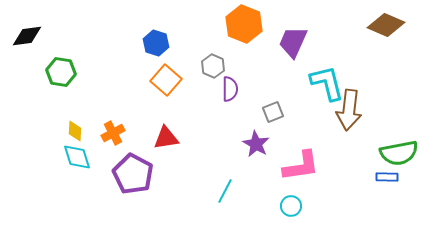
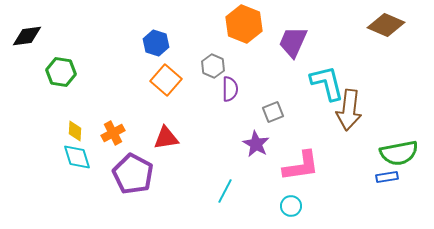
blue rectangle: rotated 10 degrees counterclockwise
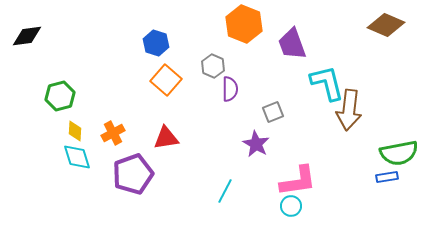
purple trapezoid: moved 1 px left, 2 px down; rotated 44 degrees counterclockwise
green hexagon: moved 1 px left, 24 px down; rotated 24 degrees counterclockwise
pink L-shape: moved 3 px left, 15 px down
purple pentagon: rotated 24 degrees clockwise
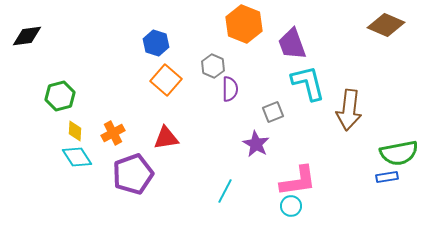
cyan L-shape: moved 19 px left
cyan diamond: rotated 16 degrees counterclockwise
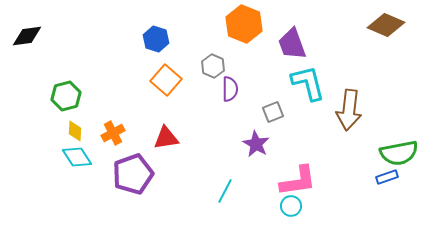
blue hexagon: moved 4 px up
green hexagon: moved 6 px right
blue rectangle: rotated 10 degrees counterclockwise
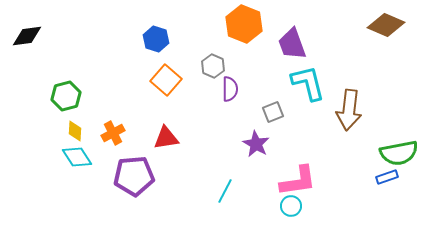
purple pentagon: moved 1 px right, 2 px down; rotated 15 degrees clockwise
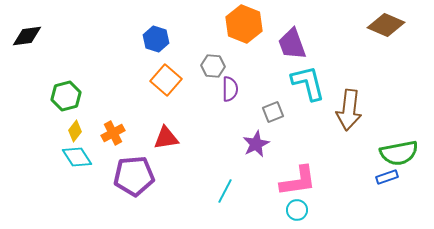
gray hexagon: rotated 20 degrees counterclockwise
yellow diamond: rotated 35 degrees clockwise
purple star: rotated 16 degrees clockwise
cyan circle: moved 6 px right, 4 px down
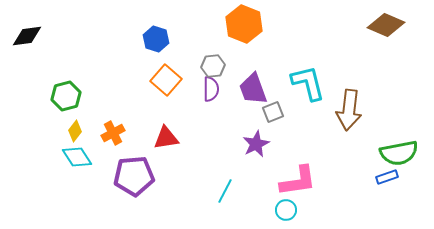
purple trapezoid: moved 39 px left, 45 px down
gray hexagon: rotated 10 degrees counterclockwise
purple semicircle: moved 19 px left
cyan circle: moved 11 px left
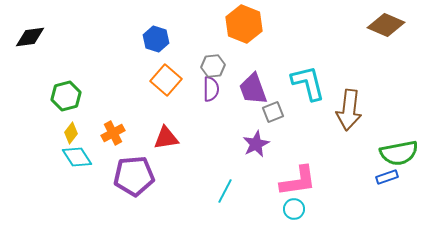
black diamond: moved 3 px right, 1 px down
yellow diamond: moved 4 px left, 2 px down
cyan circle: moved 8 px right, 1 px up
